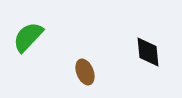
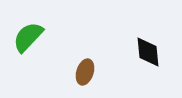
brown ellipse: rotated 40 degrees clockwise
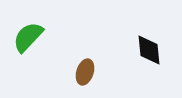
black diamond: moved 1 px right, 2 px up
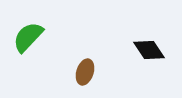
black diamond: rotated 28 degrees counterclockwise
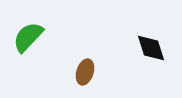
black diamond: moved 2 px right, 2 px up; rotated 16 degrees clockwise
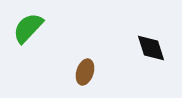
green semicircle: moved 9 px up
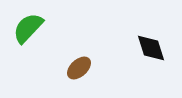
brown ellipse: moved 6 px left, 4 px up; rotated 30 degrees clockwise
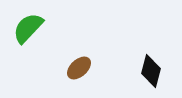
black diamond: moved 23 px down; rotated 32 degrees clockwise
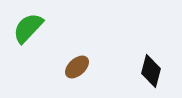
brown ellipse: moved 2 px left, 1 px up
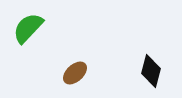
brown ellipse: moved 2 px left, 6 px down
